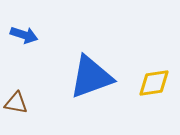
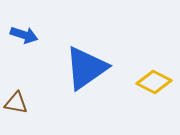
blue triangle: moved 5 px left, 9 px up; rotated 15 degrees counterclockwise
yellow diamond: moved 1 px up; rotated 36 degrees clockwise
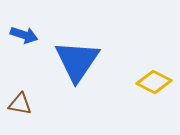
blue triangle: moved 9 px left, 7 px up; rotated 21 degrees counterclockwise
brown triangle: moved 4 px right, 1 px down
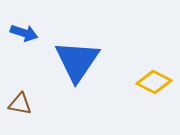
blue arrow: moved 2 px up
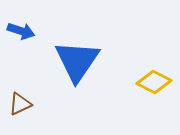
blue arrow: moved 3 px left, 2 px up
brown triangle: rotated 35 degrees counterclockwise
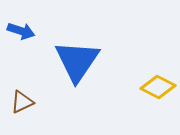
yellow diamond: moved 4 px right, 5 px down
brown triangle: moved 2 px right, 2 px up
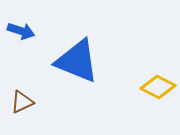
blue triangle: rotated 42 degrees counterclockwise
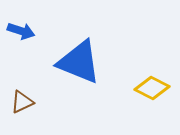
blue triangle: moved 2 px right, 1 px down
yellow diamond: moved 6 px left, 1 px down
